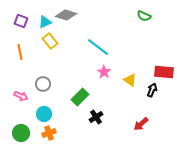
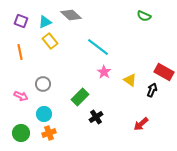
gray diamond: moved 5 px right; rotated 25 degrees clockwise
red rectangle: rotated 24 degrees clockwise
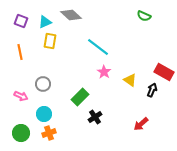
yellow rectangle: rotated 49 degrees clockwise
black cross: moved 1 px left
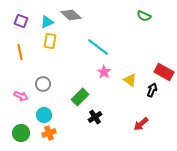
cyan triangle: moved 2 px right
cyan circle: moved 1 px down
